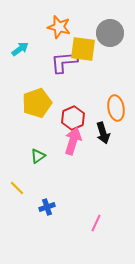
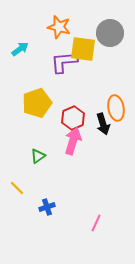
black arrow: moved 9 px up
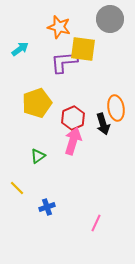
gray circle: moved 14 px up
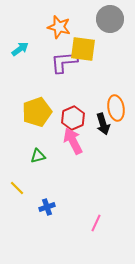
yellow pentagon: moved 9 px down
pink arrow: rotated 44 degrees counterclockwise
green triangle: rotated 21 degrees clockwise
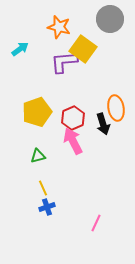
yellow square: rotated 28 degrees clockwise
yellow line: moved 26 px right; rotated 21 degrees clockwise
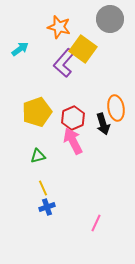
purple L-shape: moved 1 px down; rotated 44 degrees counterclockwise
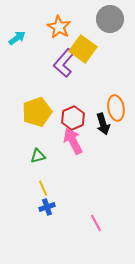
orange star: rotated 15 degrees clockwise
cyan arrow: moved 3 px left, 11 px up
pink line: rotated 54 degrees counterclockwise
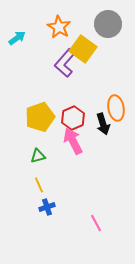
gray circle: moved 2 px left, 5 px down
purple L-shape: moved 1 px right
yellow pentagon: moved 3 px right, 5 px down
yellow line: moved 4 px left, 3 px up
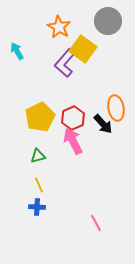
gray circle: moved 3 px up
cyan arrow: moved 13 px down; rotated 84 degrees counterclockwise
yellow pentagon: rotated 8 degrees counterclockwise
black arrow: rotated 25 degrees counterclockwise
blue cross: moved 10 px left; rotated 21 degrees clockwise
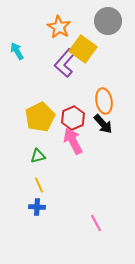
orange ellipse: moved 12 px left, 7 px up
